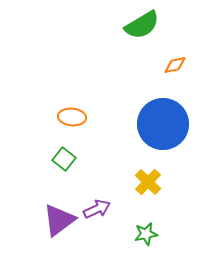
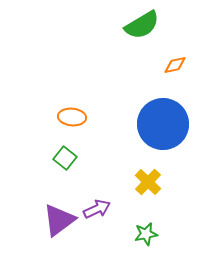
green square: moved 1 px right, 1 px up
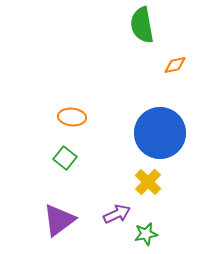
green semicircle: rotated 111 degrees clockwise
blue circle: moved 3 px left, 9 px down
purple arrow: moved 20 px right, 5 px down
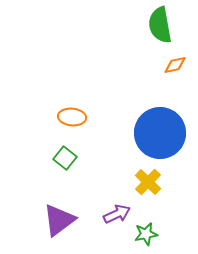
green semicircle: moved 18 px right
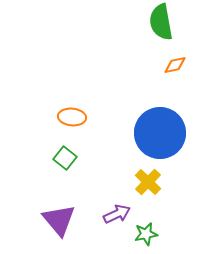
green semicircle: moved 1 px right, 3 px up
purple triangle: rotated 33 degrees counterclockwise
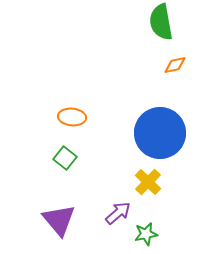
purple arrow: moved 1 px right, 1 px up; rotated 16 degrees counterclockwise
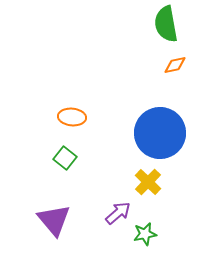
green semicircle: moved 5 px right, 2 px down
purple triangle: moved 5 px left
green star: moved 1 px left
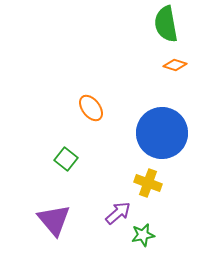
orange diamond: rotated 30 degrees clockwise
orange ellipse: moved 19 px right, 9 px up; rotated 48 degrees clockwise
blue circle: moved 2 px right
green square: moved 1 px right, 1 px down
yellow cross: moved 1 px down; rotated 24 degrees counterclockwise
green star: moved 2 px left, 1 px down
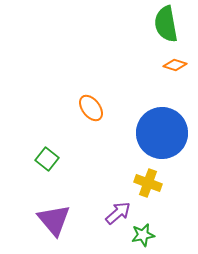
green square: moved 19 px left
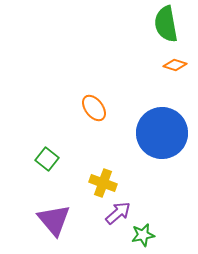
orange ellipse: moved 3 px right
yellow cross: moved 45 px left
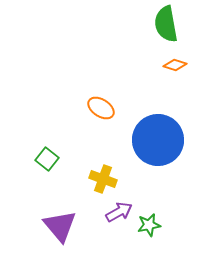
orange ellipse: moved 7 px right; rotated 20 degrees counterclockwise
blue circle: moved 4 px left, 7 px down
yellow cross: moved 4 px up
purple arrow: moved 1 px right, 1 px up; rotated 12 degrees clockwise
purple triangle: moved 6 px right, 6 px down
green star: moved 6 px right, 10 px up
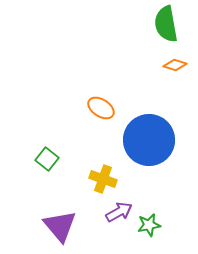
blue circle: moved 9 px left
